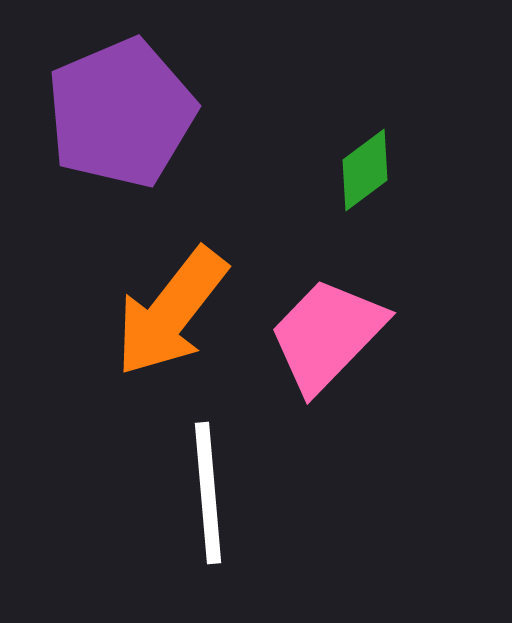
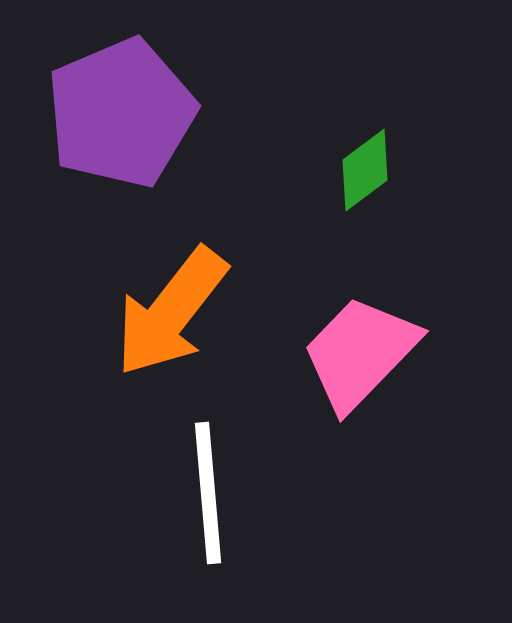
pink trapezoid: moved 33 px right, 18 px down
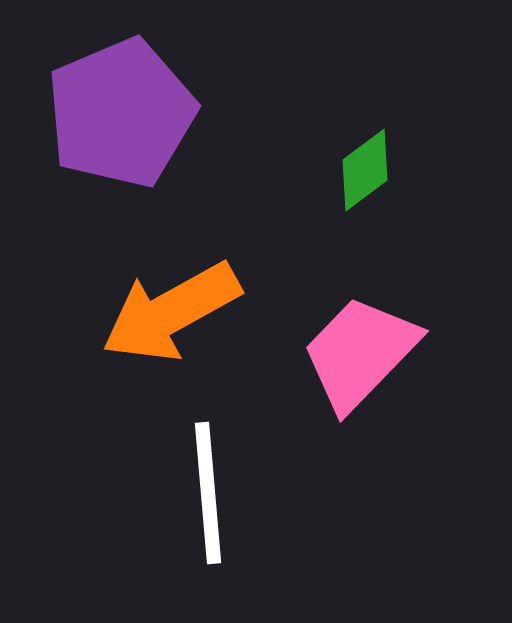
orange arrow: rotated 23 degrees clockwise
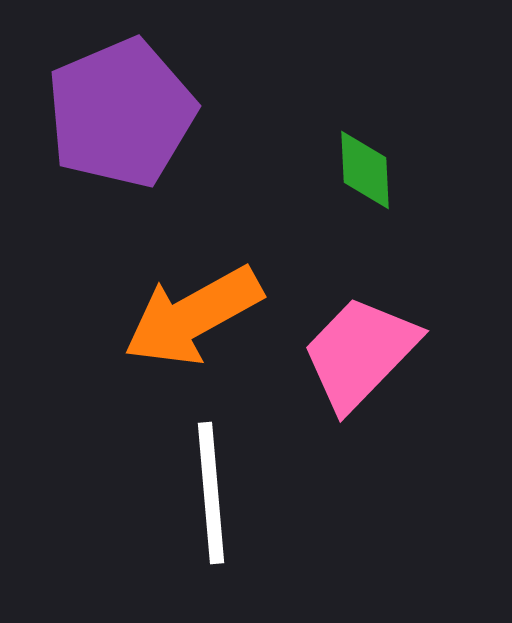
green diamond: rotated 56 degrees counterclockwise
orange arrow: moved 22 px right, 4 px down
white line: moved 3 px right
